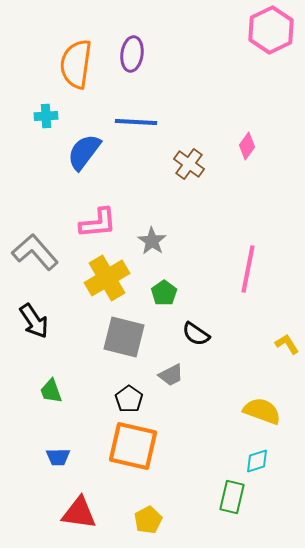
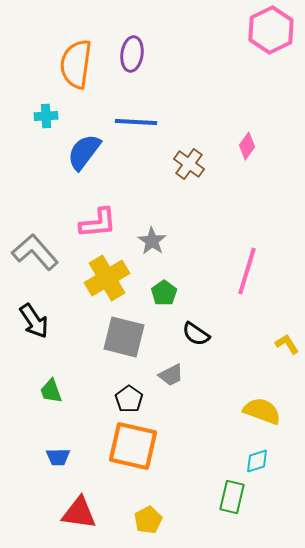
pink line: moved 1 px left, 2 px down; rotated 6 degrees clockwise
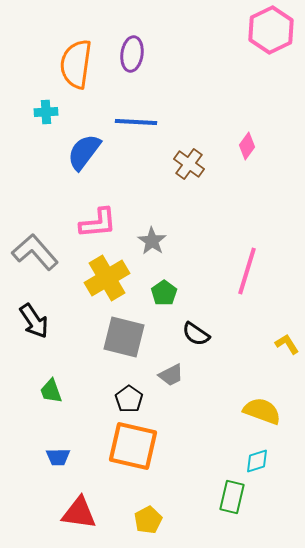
cyan cross: moved 4 px up
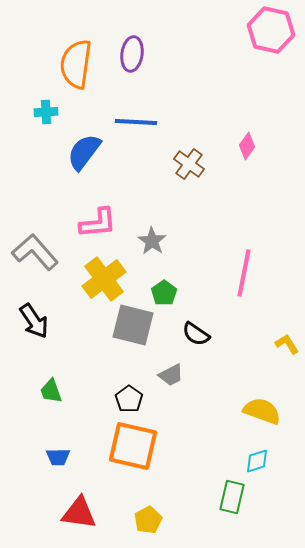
pink hexagon: rotated 21 degrees counterclockwise
pink line: moved 3 px left, 2 px down; rotated 6 degrees counterclockwise
yellow cross: moved 3 px left, 1 px down; rotated 6 degrees counterclockwise
gray square: moved 9 px right, 12 px up
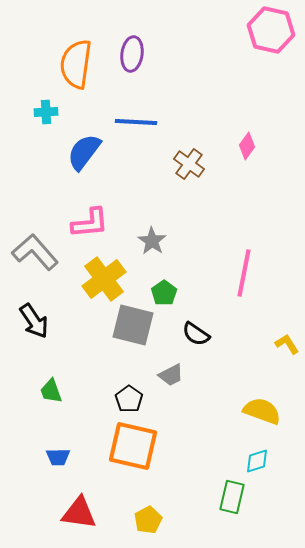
pink L-shape: moved 8 px left
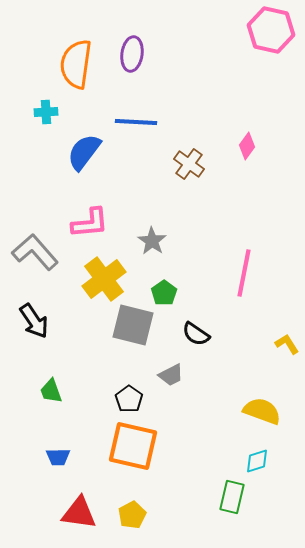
yellow pentagon: moved 16 px left, 5 px up
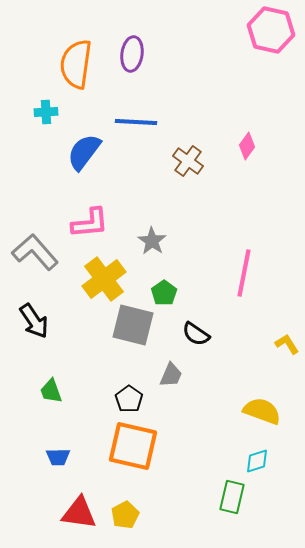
brown cross: moved 1 px left, 3 px up
gray trapezoid: rotated 40 degrees counterclockwise
yellow pentagon: moved 7 px left
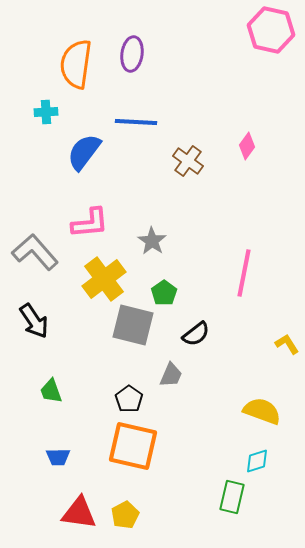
black semicircle: rotated 72 degrees counterclockwise
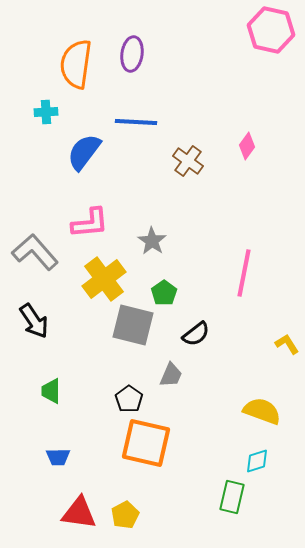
green trapezoid: rotated 20 degrees clockwise
orange square: moved 13 px right, 3 px up
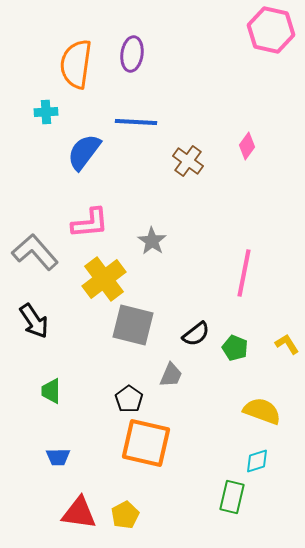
green pentagon: moved 71 px right, 55 px down; rotated 15 degrees counterclockwise
